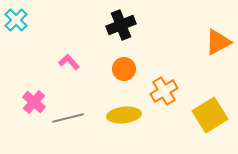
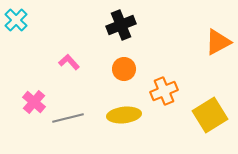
orange cross: rotated 8 degrees clockwise
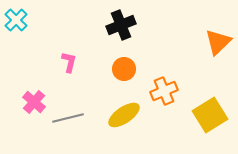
orange triangle: rotated 16 degrees counterclockwise
pink L-shape: rotated 55 degrees clockwise
yellow ellipse: rotated 28 degrees counterclockwise
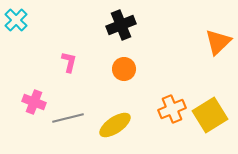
orange cross: moved 8 px right, 18 px down
pink cross: rotated 20 degrees counterclockwise
yellow ellipse: moved 9 px left, 10 px down
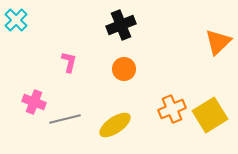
gray line: moved 3 px left, 1 px down
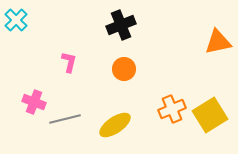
orange triangle: rotated 32 degrees clockwise
